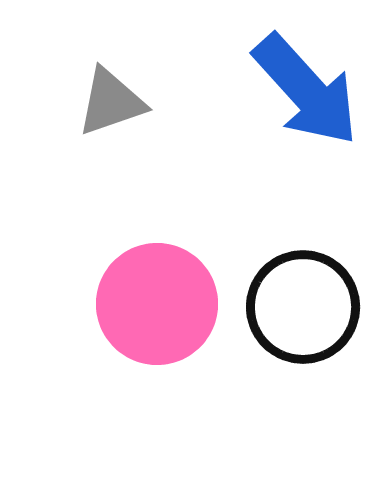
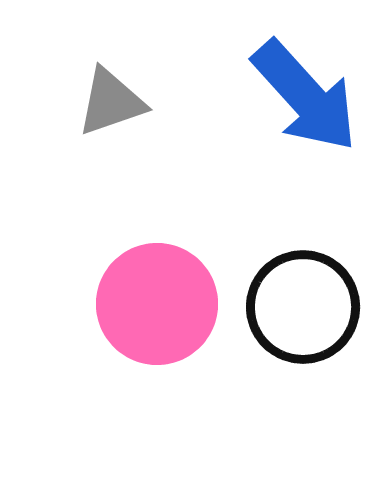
blue arrow: moved 1 px left, 6 px down
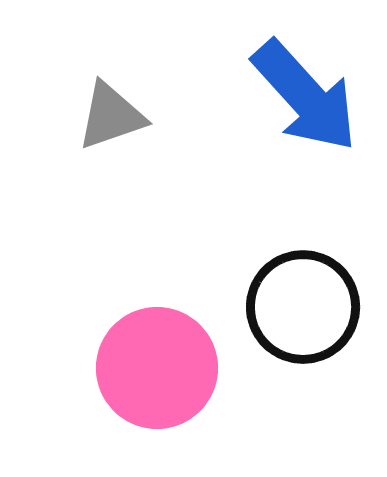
gray triangle: moved 14 px down
pink circle: moved 64 px down
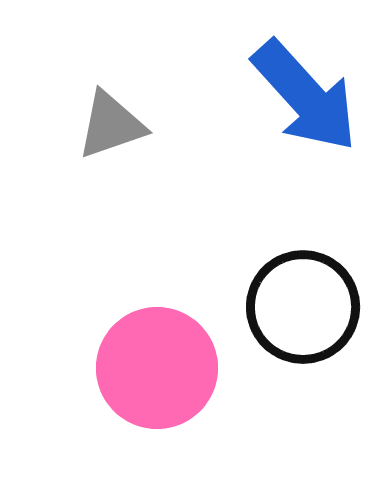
gray triangle: moved 9 px down
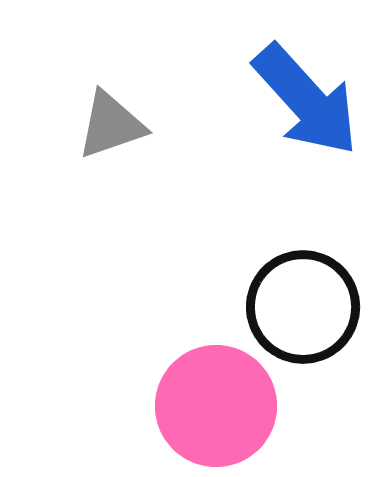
blue arrow: moved 1 px right, 4 px down
pink circle: moved 59 px right, 38 px down
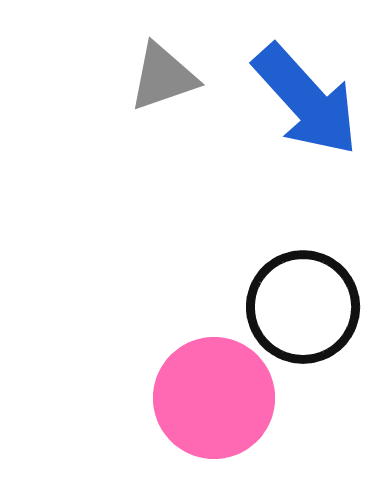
gray triangle: moved 52 px right, 48 px up
pink circle: moved 2 px left, 8 px up
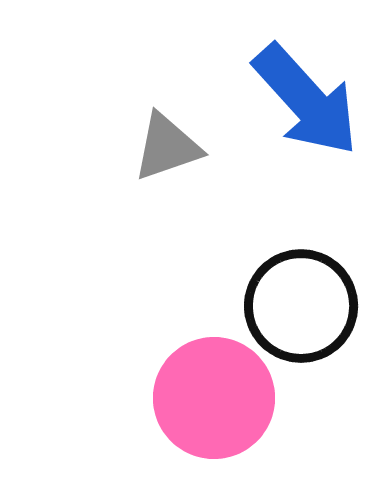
gray triangle: moved 4 px right, 70 px down
black circle: moved 2 px left, 1 px up
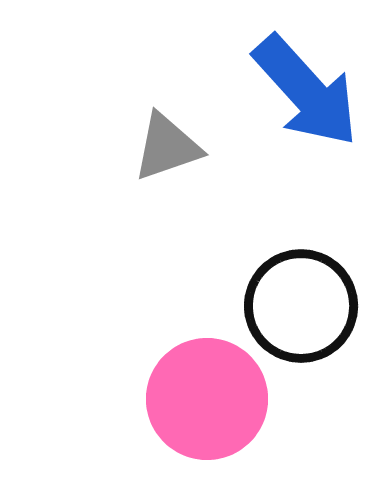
blue arrow: moved 9 px up
pink circle: moved 7 px left, 1 px down
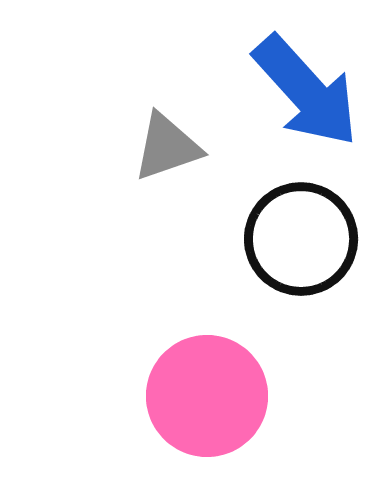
black circle: moved 67 px up
pink circle: moved 3 px up
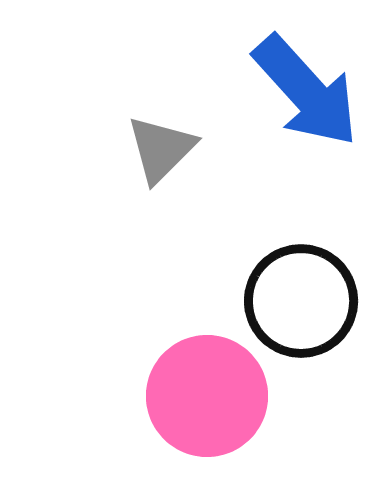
gray triangle: moved 6 px left, 2 px down; rotated 26 degrees counterclockwise
black circle: moved 62 px down
